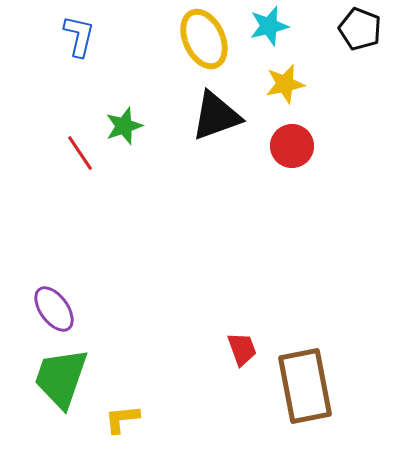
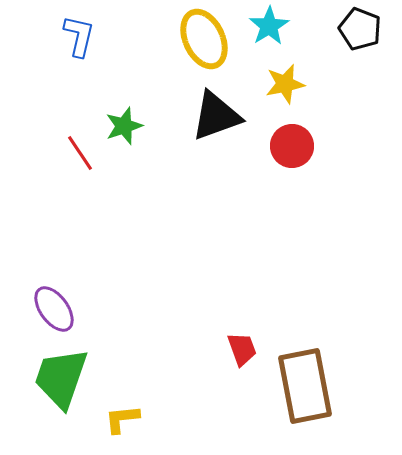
cyan star: rotated 18 degrees counterclockwise
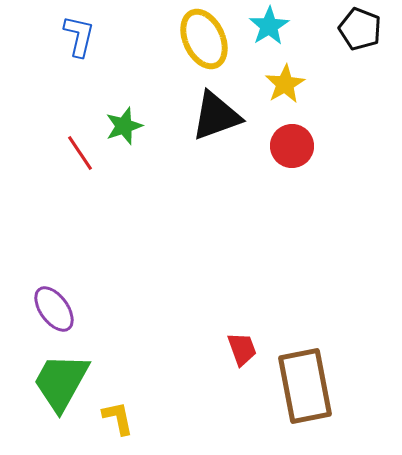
yellow star: rotated 18 degrees counterclockwise
green trapezoid: moved 4 px down; rotated 10 degrees clockwise
yellow L-shape: moved 4 px left, 1 px up; rotated 84 degrees clockwise
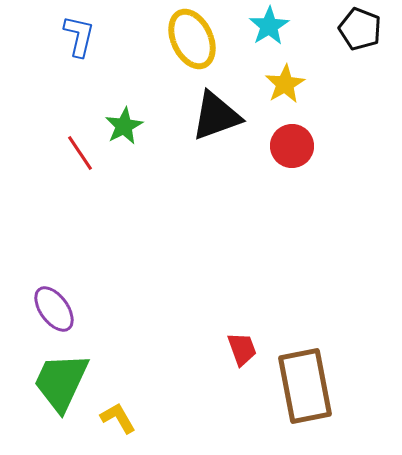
yellow ellipse: moved 12 px left
green star: rotated 9 degrees counterclockwise
green trapezoid: rotated 4 degrees counterclockwise
yellow L-shape: rotated 18 degrees counterclockwise
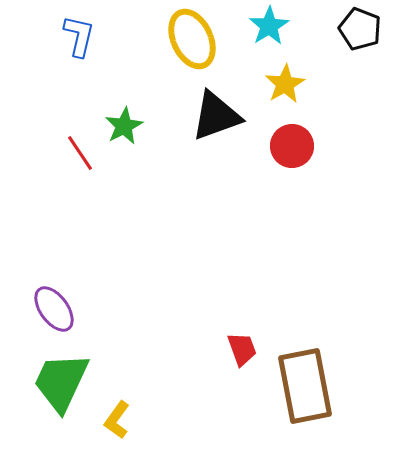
yellow L-shape: moved 1 px left, 2 px down; rotated 114 degrees counterclockwise
